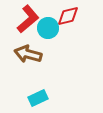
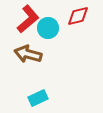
red diamond: moved 10 px right
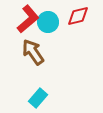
cyan circle: moved 6 px up
brown arrow: moved 5 px right, 2 px up; rotated 40 degrees clockwise
cyan rectangle: rotated 24 degrees counterclockwise
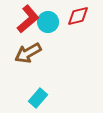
brown arrow: moved 5 px left, 1 px down; rotated 84 degrees counterclockwise
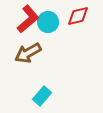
cyan rectangle: moved 4 px right, 2 px up
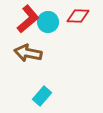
red diamond: rotated 15 degrees clockwise
brown arrow: rotated 40 degrees clockwise
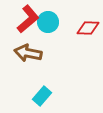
red diamond: moved 10 px right, 12 px down
